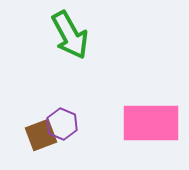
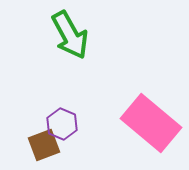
pink rectangle: rotated 40 degrees clockwise
brown square: moved 3 px right, 10 px down
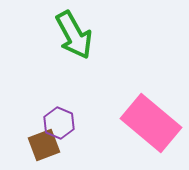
green arrow: moved 4 px right
purple hexagon: moved 3 px left, 1 px up
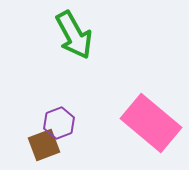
purple hexagon: rotated 16 degrees clockwise
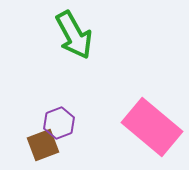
pink rectangle: moved 1 px right, 4 px down
brown square: moved 1 px left
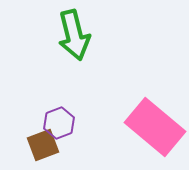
green arrow: rotated 15 degrees clockwise
pink rectangle: moved 3 px right
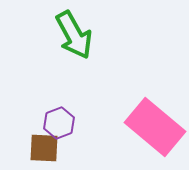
green arrow: rotated 15 degrees counterclockwise
brown square: moved 1 px right, 3 px down; rotated 24 degrees clockwise
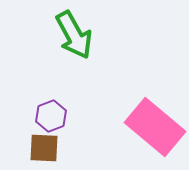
purple hexagon: moved 8 px left, 7 px up
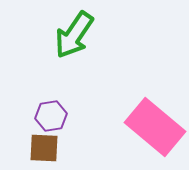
green arrow: rotated 63 degrees clockwise
purple hexagon: rotated 12 degrees clockwise
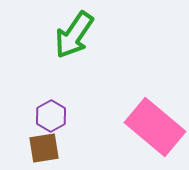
purple hexagon: rotated 20 degrees counterclockwise
brown square: rotated 12 degrees counterclockwise
